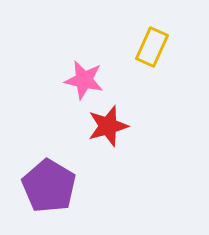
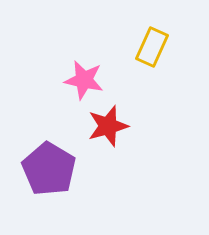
purple pentagon: moved 17 px up
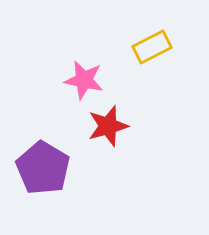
yellow rectangle: rotated 39 degrees clockwise
purple pentagon: moved 6 px left, 1 px up
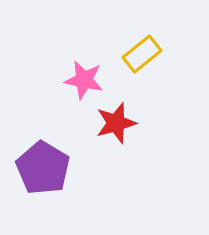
yellow rectangle: moved 10 px left, 7 px down; rotated 12 degrees counterclockwise
red star: moved 8 px right, 3 px up
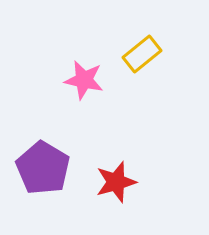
red star: moved 59 px down
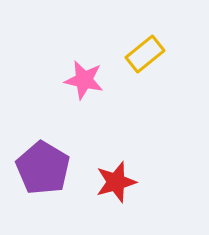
yellow rectangle: moved 3 px right
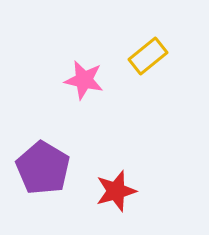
yellow rectangle: moved 3 px right, 2 px down
red star: moved 9 px down
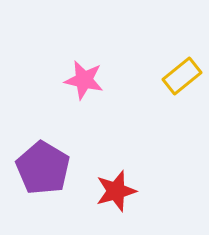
yellow rectangle: moved 34 px right, 20 px down
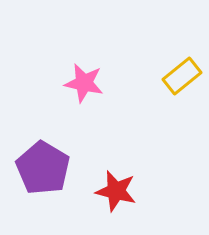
pink star: moved 3 px down
red star: rotated 30 degrees clockwise
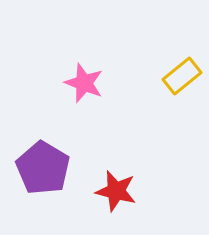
pink star: rotated 9 degrees clockwise
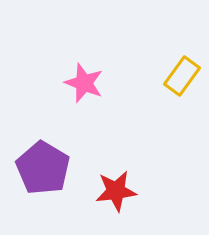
yellow rectangle: rotated 15 degrees counterclockwise
red star: rotated 21 degrees counterclockwise
